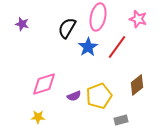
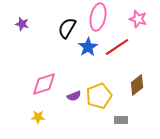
red line: rotated 20 degrees clockwise
gray rectangle: rotated 16 degrees clockwise
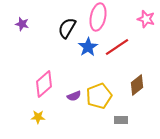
pink star: moved 8 px right
pink diamond: rotated 24 degrees counterclockwise
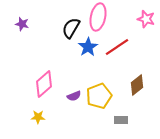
black semicircle: moved 4 px right
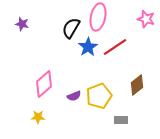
red line: moved 2 px left
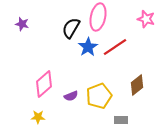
purple semicircle: moved 3 px left
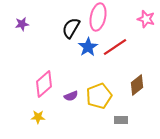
purple star: rotated 24 degrees counterclockwise
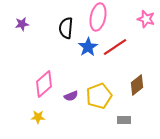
black semicircle: moved 5 px left; rotated 25 degrees counterclockwise
gray rectangle: moved 3 px right
